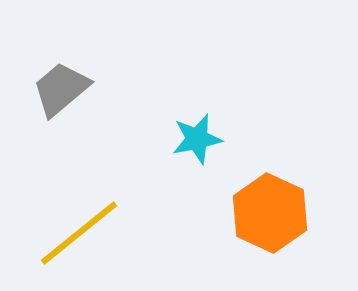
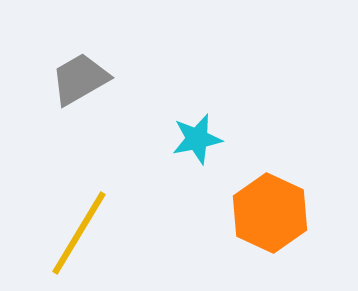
gray trapezoid: moved 19 px right, 10 px up; rotated 10 degrees clockwise
yellow line: rotated 20 degrees counterclockwise
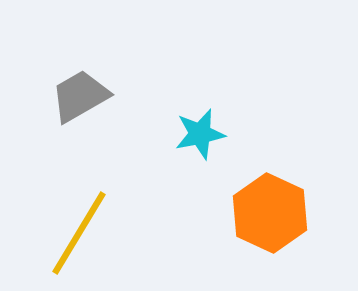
gray trapezoid: moved 17 px down
cyan star: moved 3 px right, 5 px up
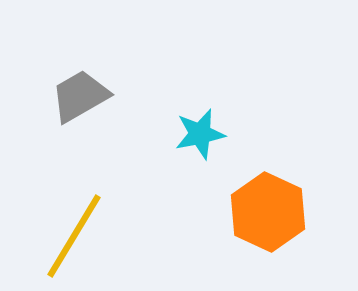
orange hexagon: moved 2 px left, 1 px up
yellow line: moved 5 px left, 3 px down
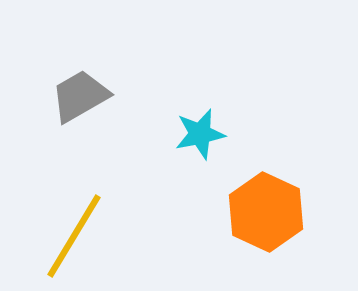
orange hexagon: moved 2 px left
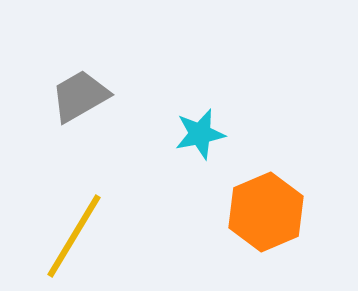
orange hexagon: rotated 12 degrees clockwise
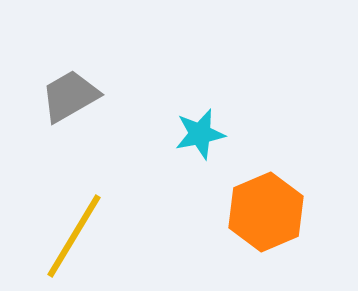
gray trapezoid: moved 10 px left
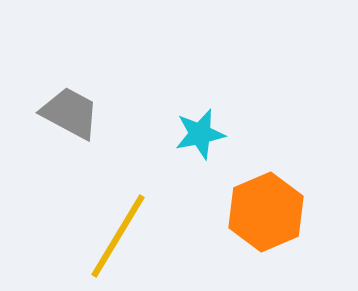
gray trapezoid: moved 17 px down; rotated 58 degrees clockwise
yellow line: moved 44 px right
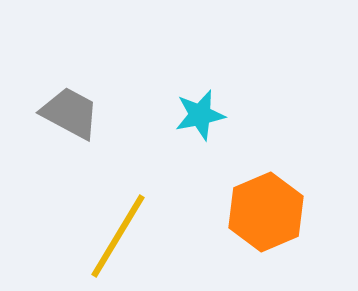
cyan star: moved 19 px up
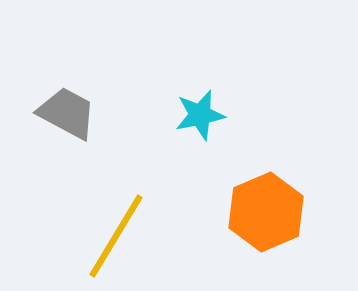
gray trapezoid: moved 3 px left
yellow line: moved 2 px left
